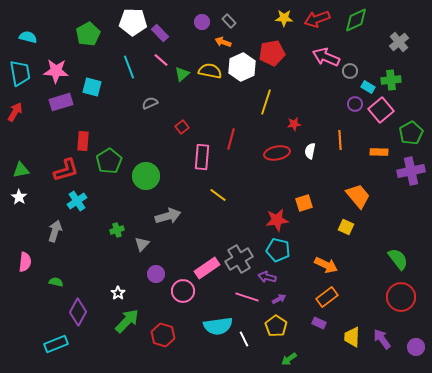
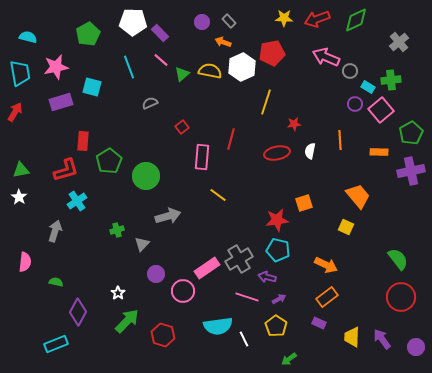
pink star at (56, 71): moved 4 px up; rotated 15 degrees counterclockwise
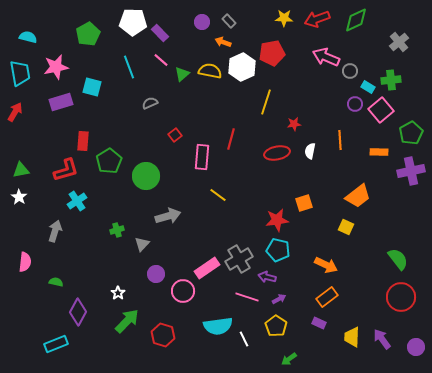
red square at (182, 127): moved 7 px left, 8 px down
orange trapezoid at (358, 196): rotated 92 degrees clockwise
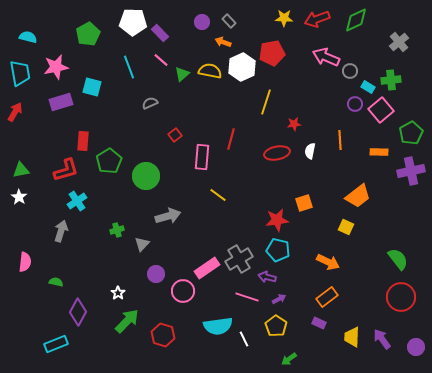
gray arrow at (55, 231): moved 6 px right
orange arrow at (326, 265): moved 2 px right, 3 px up
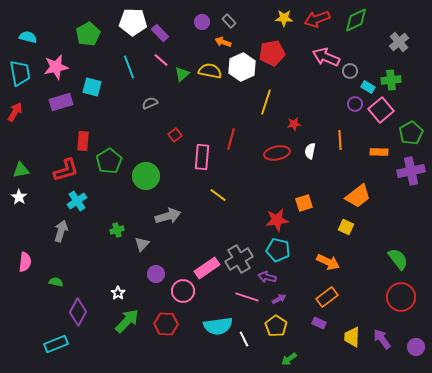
red hexagon at (163, 335): moved 3 px right, 11 px up; rotated 15 degrees counterclockwise
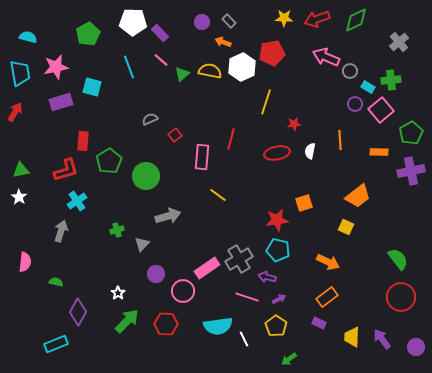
gray semicircle at (150, 103): moved 16 px down
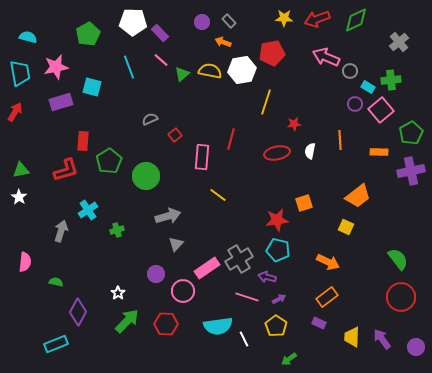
white hexagon at (242, 67): moved 3 px down; rotated 16 degrees clockwise
cyan cross at (77, 201): moved 11 px right, 9 px down
gray triangle at (142, 244): moved 34 px right
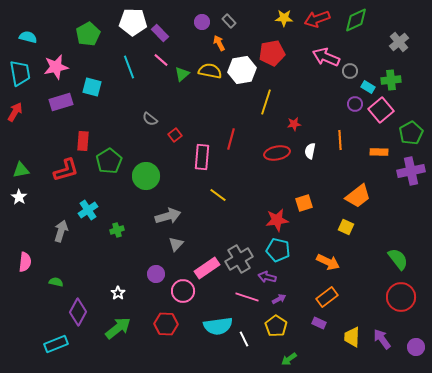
orange arrow at (223, 42): moved 4 px left, 1 px down; rotated 42 degrees clockwise
gray semicircle at (150, 119): rotated 119 degrees counterclockwise
green arrow at (127, 321): moved 9 px left, 7 px down; rotated 8 degrees clockwise
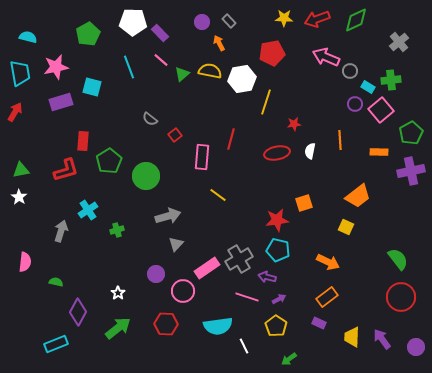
white hexagon at (242, 70): moved 9 px down
white line at (244, 339): moved 7 px down
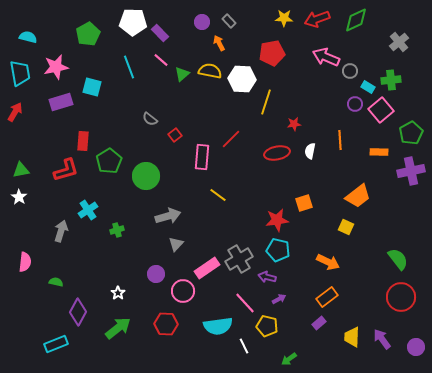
white hexagon at (242, 79): rotated 12 degrees clockwise
red line at (231, 139): rotated 30 degrees clockwise
pink line at (247, 297): moved 2 px left, 6 px down; rotated 30 degrees clockwise
purple rectangle at (319, 323): rotated 64 degrees counterclockwise
yellow pentagon at (276, 326): moved 9 px left; rotated 20 degrees counterclockwise
